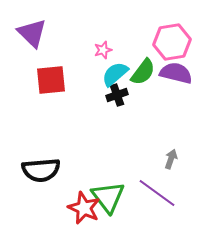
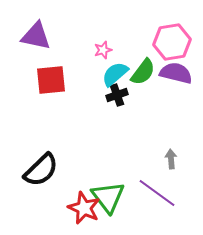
purple triangle: moved 4 px right, 3 px down; rotated 32 degrees counterclockwise
gray arrow: rotated 24 degrees counterclockwise
black semicircle: rotated 39 degrees counterclockwise
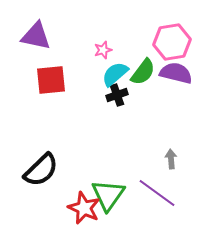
green triangle: moved 2 px up; rotated 12 degrees clockwise
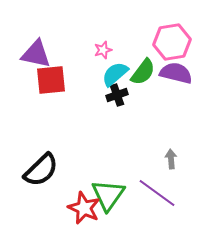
purple triangle: moved 18 px down
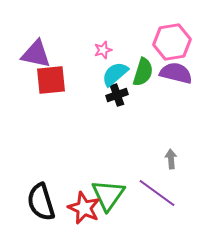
green semicircle: rotated 20 degrees counterclockwise
black semicircle: moved 32 px down; rotated 117 degrees clockwise
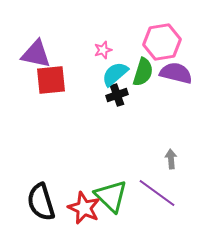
pink hexagon: moved 10 px left
green triangle: moved 3 px right, 1 px down; rotated 21 degrees counterclockwise
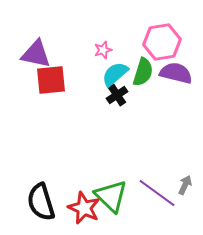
black cross: rotated 15 degrees counterclockwise
gray arrow: moved 14 px right, 26 px down; rotated 30 degrees clockwise
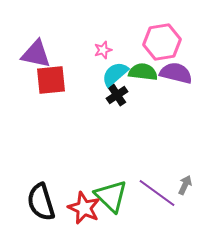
green semicircle: rotated 100 degrees counterclockwise
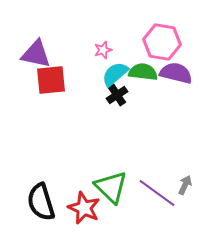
pink hexagon: rotated 18 degrees clockwise
green triangle: moved 9 px up
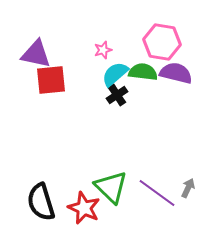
gray arrow: moved 3 px right, 3 px down
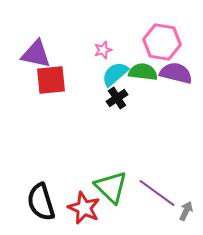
black cross: moved 3 px down
gray arrow: moved 2 px left, 23 px down
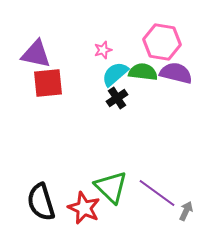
red square: moved 3 px left, 3 px down
